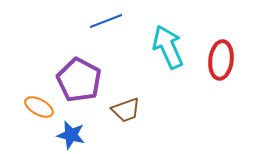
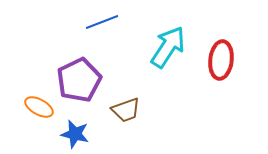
blue line: moved 4 px left, 1 px down
cyan arrow: rotated 57 degrees clockwise
purple pentagon: rotated 18 degrees clockwise
blue star: moved 4 px right, 1 px up
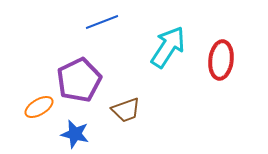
orange ellipse: rotated 60 degrees counterclockwise
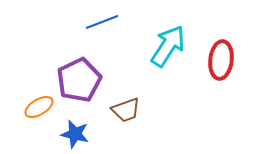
cyan arrow: moved 1 px up
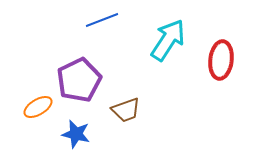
blue line: moved 2 px up
cyan arrow: moved 6 px up
orange ellipse: moved 1 px left
blue star: moved 1 px right
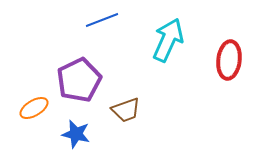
cyan arrow: rotated 9 degrees counterclockwise
red ellipse: moved 8 px right
orange ellipse: moved 4 px left, 1 px down
